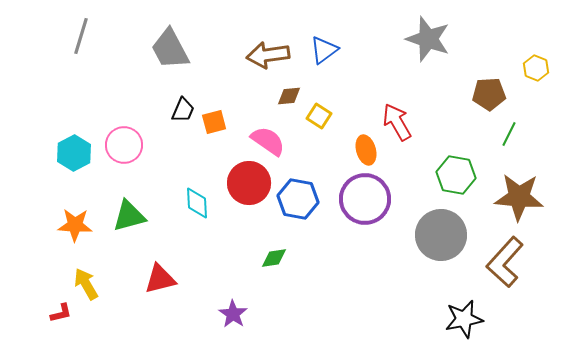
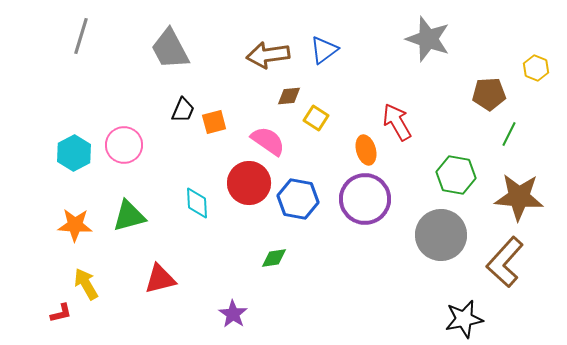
yellow square: moved 3 px left, 2 px down
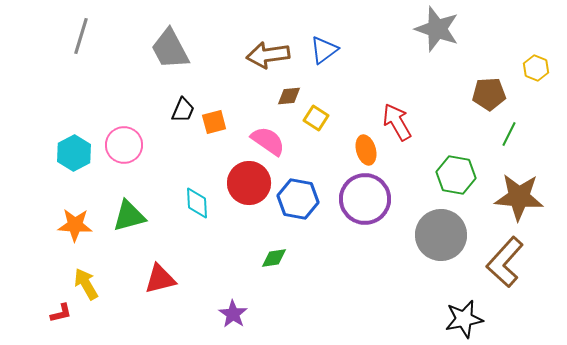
gray star: moved 9 px right, 10 px up
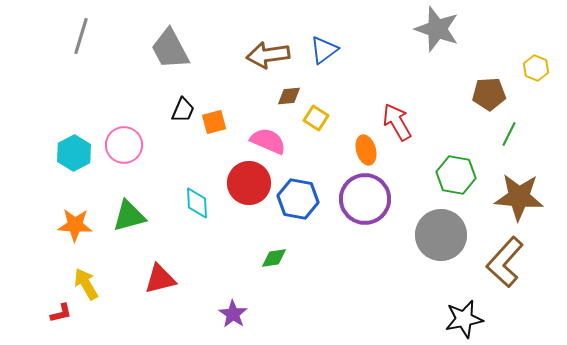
pink semicircle: rotated 12 degrees counterclockwise
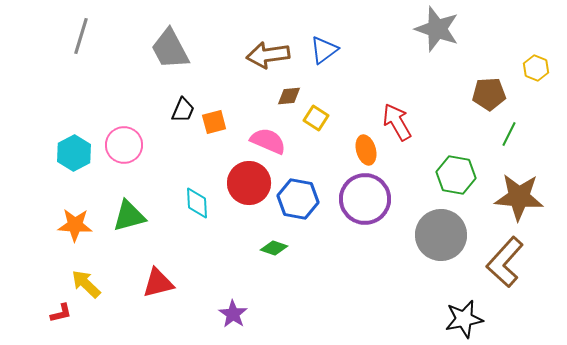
green diamond: moved 10 px up; rotated 28 degrees clockwise
red triangle: moved 2 px left, 4 px down
yellow arrow: rotated 16 degrees counterclockwise
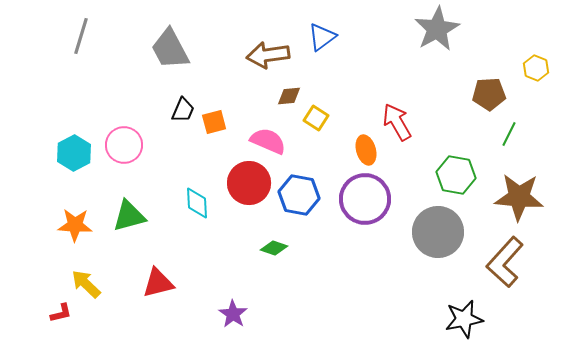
gray star: rotated 24 degrees clockwise
blue triangle: moved 2 px left, 13 px up
blue hexagon: moved 1 px right, 4 px up
gray circle: moved 3 px left, 3 px up
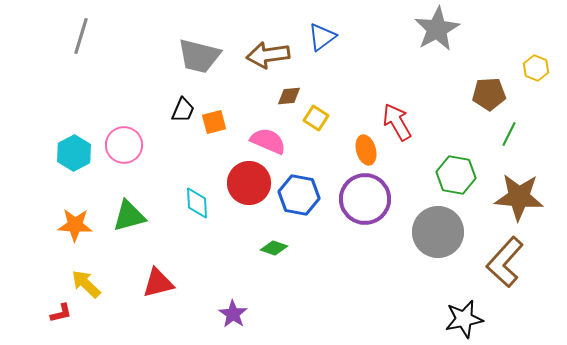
gray trapezoid: moved 29 px right, 7 px down; rotated 48 degrees counterclockwise
